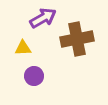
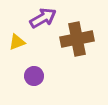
yellow triangle: moved 6 px left, 6 px up; rotated 18 degrees counterclockwise
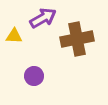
yellow triangle: moved 3 px left, 6 px up; rotated 24 degrees clockwise
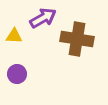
brown cross: rotated 20 degrees clockwise
purple circle: moved 17 px left, 2 px up
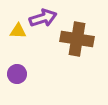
purple arrow: rotated 12 degrees clockwise
yellow triangle: moved 4 px right, 5 px up
